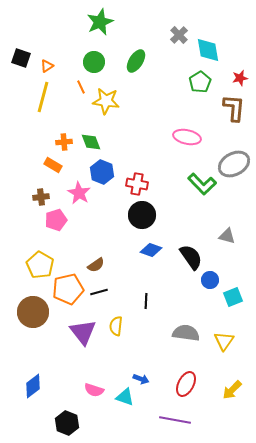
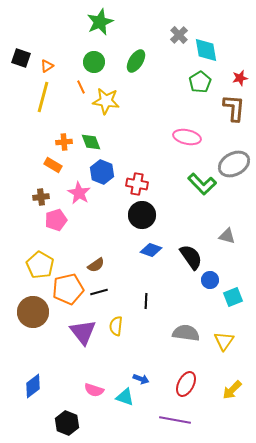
cyan diamond at (208, 50): moved 2 px left
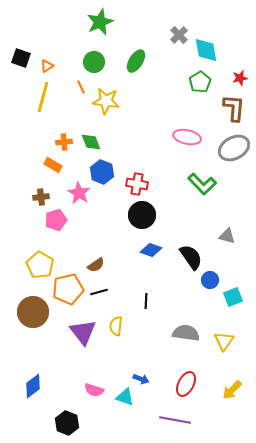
gray ellipse at (234, 164): moved 16 px up
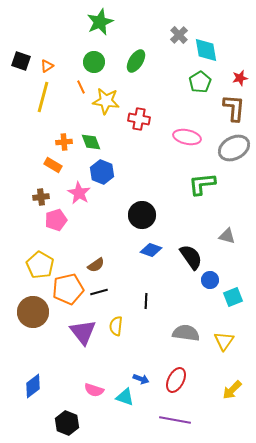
black square at (21, 58): moved 3 px down
red cross at (137, 184): moved 2 px right, 65 px up
green L-shape at (202, 184): rotated 128 degrees clockwise
red ellipse at (186, 384): moved 10 px left, 4 px up
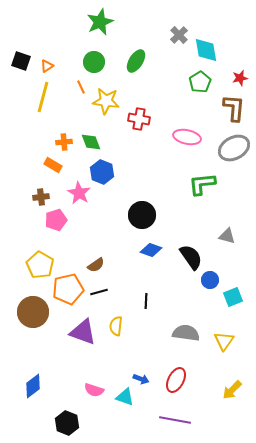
purple triangle at (83, 332): rotated 32 degrees counterclockwise
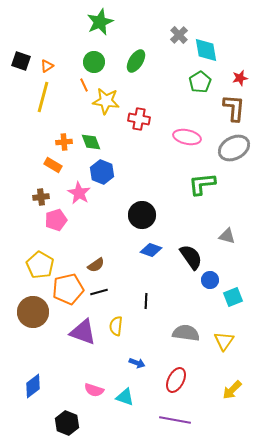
orange line at (81, 87): moved 3 px right, 2 px up
blue arrow at (141, 379): moved 4 px left, 16 px up
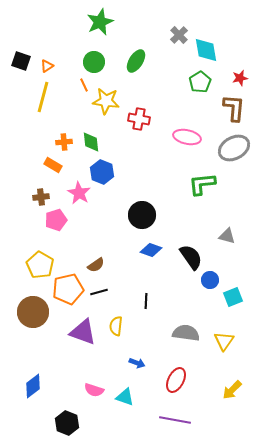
green diamond at (91, 142): rotated 15 degrees clockwise
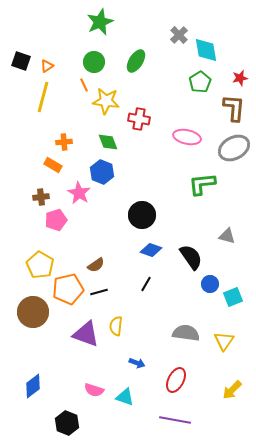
green diamond at (91, 142): moved 17 px right; rotated 15 degrees counterclockwise
blue circle at (210, 280): moved 4 px down
black line at (146, 301): moved 17 px up; rotated 28 degrees clockwise
purple triangle at (83, 332): moved 3 px right, 2 px down
